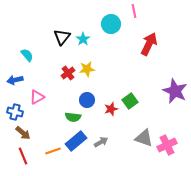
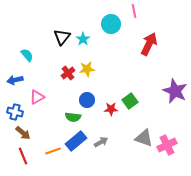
red star: rotated 16 degrees clockwise
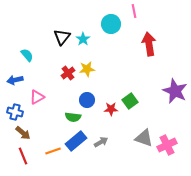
red arrow: rotated 35 degrees counterclockwise
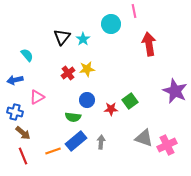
gray arrow: rotated 56 degrees counterclockwise
